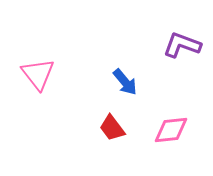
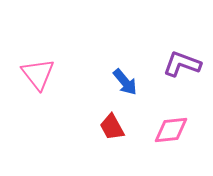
purple L-shape: moved 19 px down
red trapezoid: moved 1 px up; rotated 8 degrees clockwise
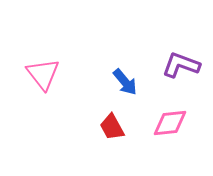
purple L-shape: moved 1 px left, 1 px down
pink triangle: moved 5 px right
pink diamond: moved 1 px left, 7 px up
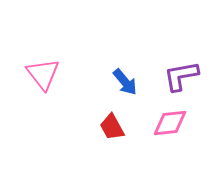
purple L-shape: moved 11 px down; rotated 30 degrees counterclockwise
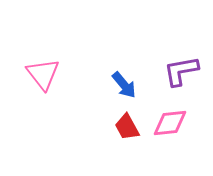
purple L-shape: moved 5 px up
blue arrow: moved 1 px left, 3 px down
red trapezoid: moved 15 px right
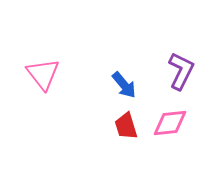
purple L-shape: rotated 126 degrees clockwise
red trapezoid: moved 1 px left, 1 px up; rotated 12 degrees clockwise
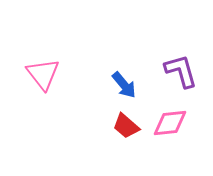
purple L-shape: rotated 42 degrees counterclockwise
red trapezoid: rotated 32 degrees counterclockwise
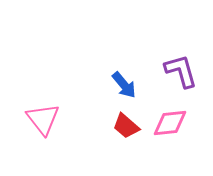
pink triangle: moved 45 px down
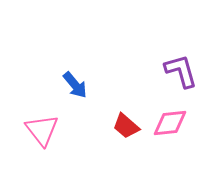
blue arrow: moved 49 px left
pink triangle: moved 1 px left, 11 px down
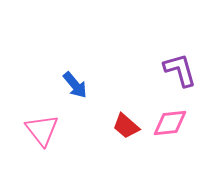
purple L-shape: moved 1 px left, 1 px up
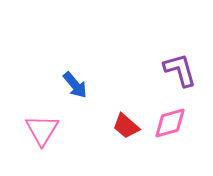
pink diamond: rotated 9 degrees counterclockwise
pink triangle: rotated 9 degrees clockwise
